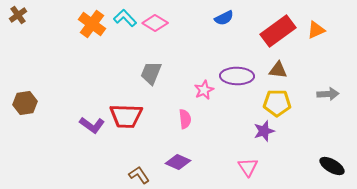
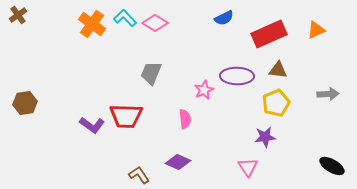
red rectangle: moved 9 px left, 3 px down; rotated 12 degrees clockwise
yellow pentagon: moved 1 px left; rotated 24 degrees counterclockwise
purple star: moved 1 px right, 6 px down; rotated 10 degrees clockwise
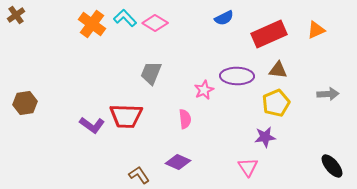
brown cross: moved 2 px left
black ellipse: rotated 20 degrees clockwise
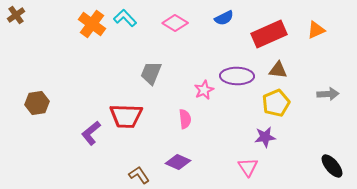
pink diamond: moved 20 px right
brown hexagon: moved 12 px right
purple L-shape: moved 1 px left, 8 px down; rotated 105 degrees clockwise
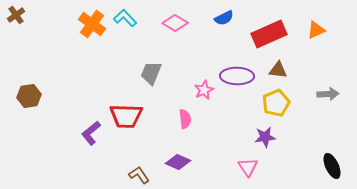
brown hexagon: moved 8 px left, 7 px up
black ellipse: rotated 15 degrees clockwise
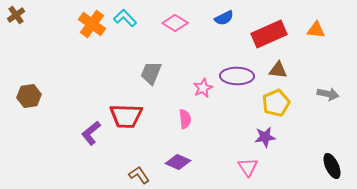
orange triangle: rotated 30 degrees clockwise
pink star: moved 1 px left, 2 px up
gray arrow: rotated 15 degrees clockwise
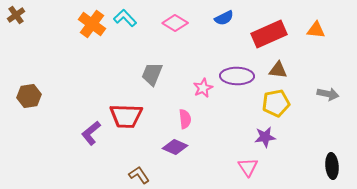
gray trapezoid: moved 1 px right, 1 px down
yellow pentagon: rotated 12 degrees clockwise
purple diamond: moved 3 px left, 15 px up
black ellipse: rotated 20 degrees clockwise
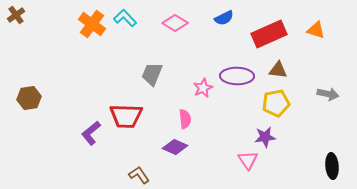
orange triangle: rotated 12 degrees clockwise
brown hexagon: moved 2 px down
pink triangle: moved 7 px up
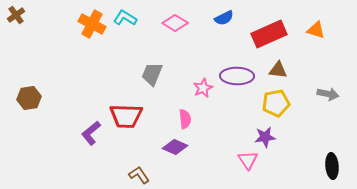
cyan L-shape: rotated 15 degrees counterclockwise
orange cross: rotated 8 degrees counterclockwise
